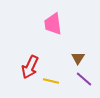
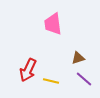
brown triangle: rotated 40 degrees clockwise
red arrow: moved 2 px left, 3 px down
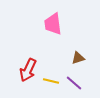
purple line: moved 10 px left, 4 px down
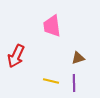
pink trapezoid: moved 1 px left, 2 px down
red arrow: moved 12 px left, 14 px up
purple line: rotated 48 degrees clockwise
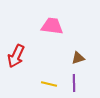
pink trapezoid: rotated 105 degrees clockwise
yellow line: moved 2 px left, 3 px down
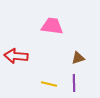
red arrow: rotated 70 degrees clockwise
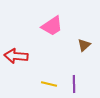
pink trapezoid: rotated 140 degrees clockwise
brown triangle: moved 6 px right, 13 px up; rotated 24 degrees counterclockwise
purple line: moved 1 px down
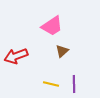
brown triangle: moved 22 px left, 6 px down
red arrow: rotated 25 degrees counterclockwise
yellow line: moved 2 px right
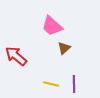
pink trapezoid: rotated 75 degrees clockwise
brown triangle: moved 2 px right, 3 px up
red arrow: rotated 60 degrees clockwise
